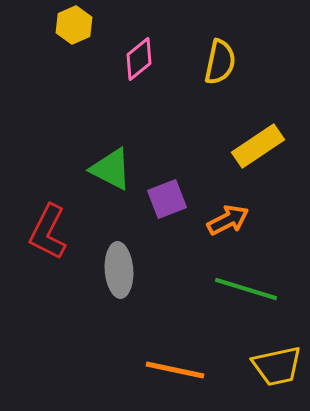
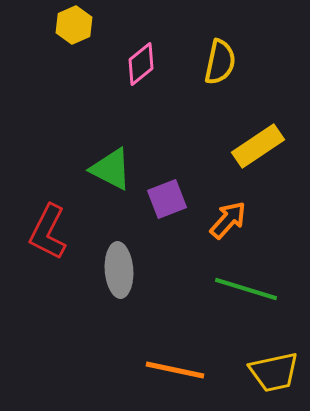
pink diamond: moved 2 px right, 5 px down
orange arrow: rotated 21 degrees counterclockwise
yellow trapezoid: moved 3 px left, 6 px down
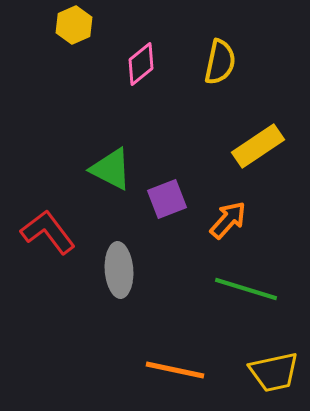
red L-shape: rotated 116 degrees clockwise
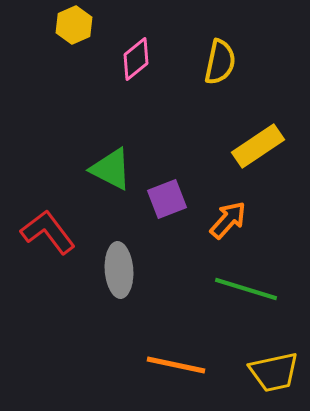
pink diamond: moved 5 px left, 5 px up
orange line: moved 1 px right, 5 px up
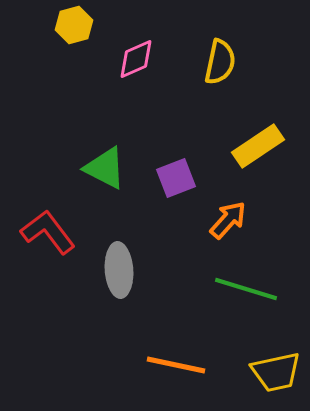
yellow hexagon: rotated 9 degrees clockwise
pink diamond: rotated 15 degrees clockwise
green triangle: moved 6 px left, 1 px up
purple square: moved 9 px right, 21 px up
yellow trapezoid: moved 2 px right
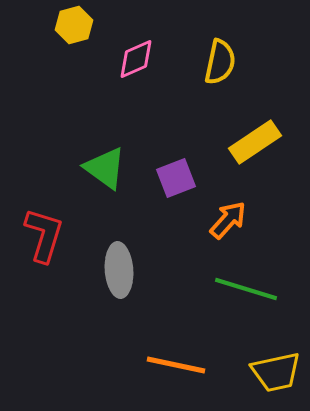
yellow rectangle: moved 3 px left, 4 px up
green triangle: rotated 9 degrees clockwise
red L-shape: moved 4 px left, 3 px down; rotated 54 degrees clockwise
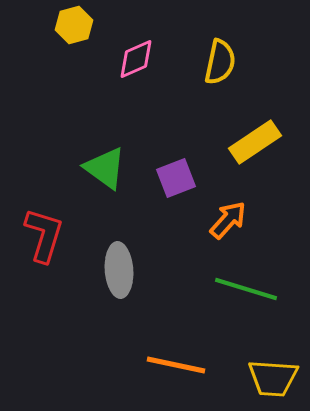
yellow trapezoid: moved 3 px left, 6 px down; rotated 16 degrees clockwise
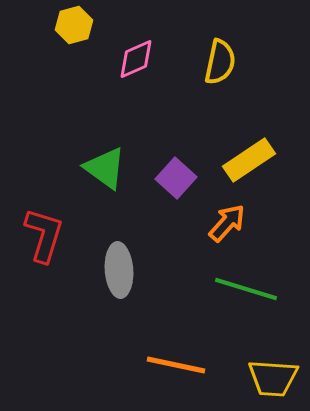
yellow rectangle: moved 6 px left, 18 px down
purple square: rotated 27 degrees counterclockwise
orange arrow: moved 1 px left, 3 px down
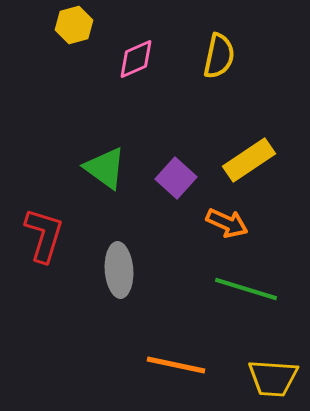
yellow semicircle: moved 1 px left, 6 px up
orange arrow: rotated 72 degrees clockwise
